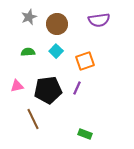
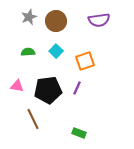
brown circle: moved 1 px left, 3 px up
pink triangle: rotated 24 degrees clockwise
green rectangle: moved 6 px left, 1 px up
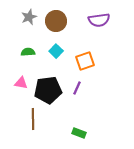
pink triangle: moved 4 px right, 3 px up
brown line: rotated 25 degrees clockwise
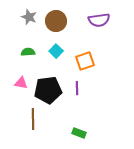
gray star: rotated 28 degrees counterclockwise
purple line: rotated 24 degrees counterclockwise
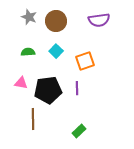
green rectangle: moved 2 px up; rotated 64 degrees counterclockwise
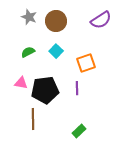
purple semicircle: moved 2 px right; rotated 25 degrees counterclockwise
green semicircle: rotated 24 degrees counterclockwise
orange square: moved 1 px right, 2 px down
black pentagon: moved 3 px left
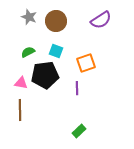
cyan square: rotated 24 degrees counterclockwise
black pentagon: moved 15 px up
brown line: moved 13 px left, 9 px up
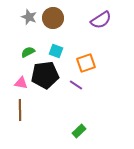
brown circle: moved 3 px left, 3 px up
purple line: moved 1 px left, 3 px up; rotated 56 degrees counterclockwise
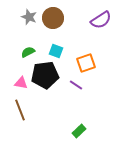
brown line: rotated 20 degrees counterclockwise
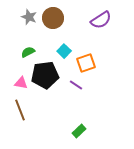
cyan square: moved 8 px right; rotated 24 degrees clockwise
